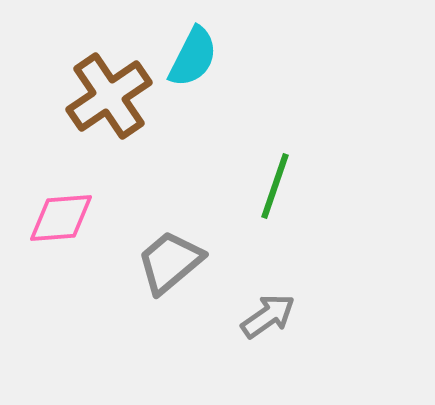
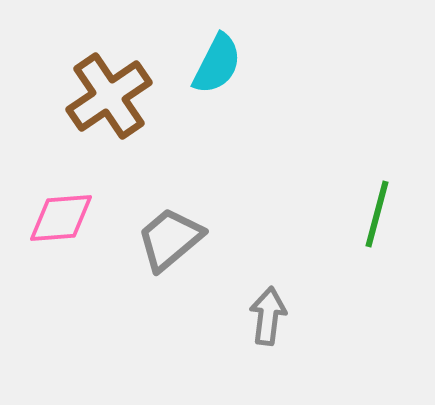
cyan semicircle: moved 24 px right, 7 px down
green line: moved 102 px right, 28 px down; rotated 4 degrees counterclockwise
gray trapezoid: moved 23 px up
gray arrow: rotated 48 degrees counterclockwise
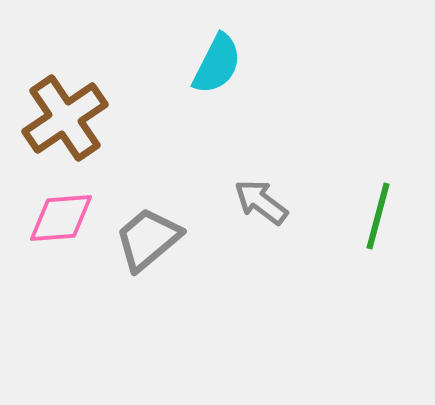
brown cross: moved 44 px left, 22 px down
green line: moved 1 px right, 2 px down
gray trapezoid: moved 22 px left
gray arrow: moved 7 px left, 114 px up; rotated 60 degrees counterclockwise
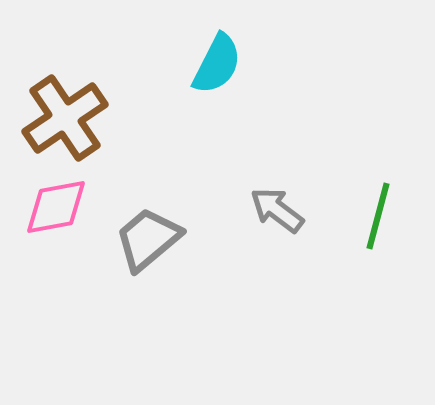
gray arrow: moved 16 px right, 8 px down
pink diamond: moved 5 px left, 11 px up; rotated 6 degrees counterclockwise
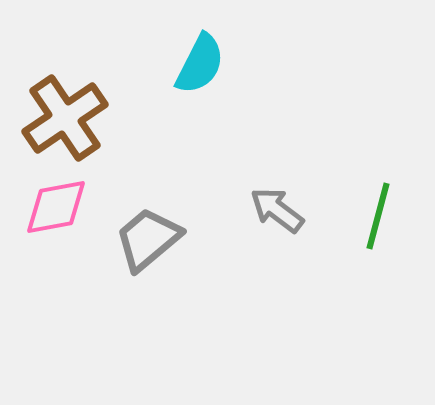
cyan semicircle: moved 17 px left
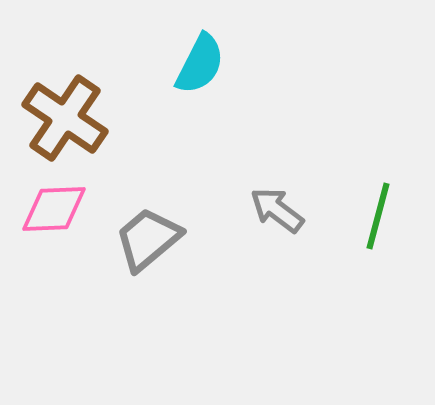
brown cross: rotated 22 degrees counterclockwise
pink diamond: moved 2 px left, 2 px down; rotated 8 degrees clockwise
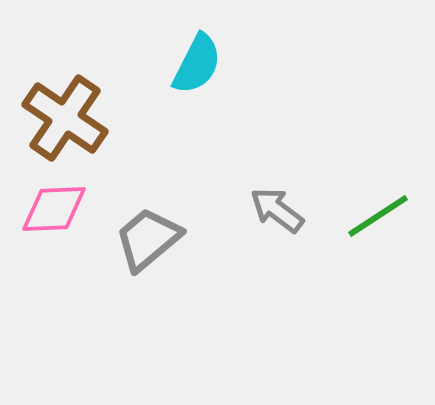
cyan semicircle: moved 3 px left
green line: rotated 42 degrees clockwise
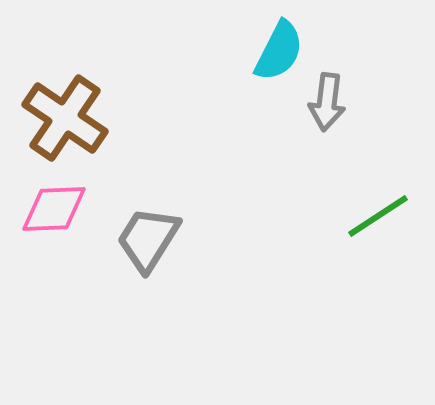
cyan semicircle: moved 82 px right, 13 px up
gray arrow: moved 50 px right, 108 px up; rotated 120 degrees counterclockwise
gray trapezoid: rotated 18 degrees counterclockwise
